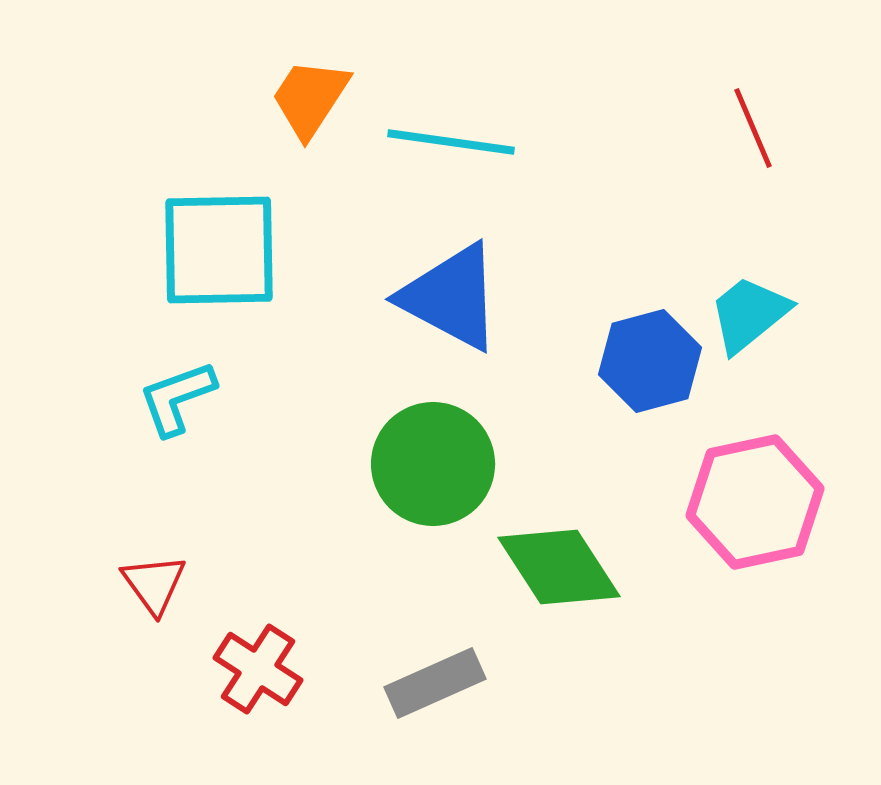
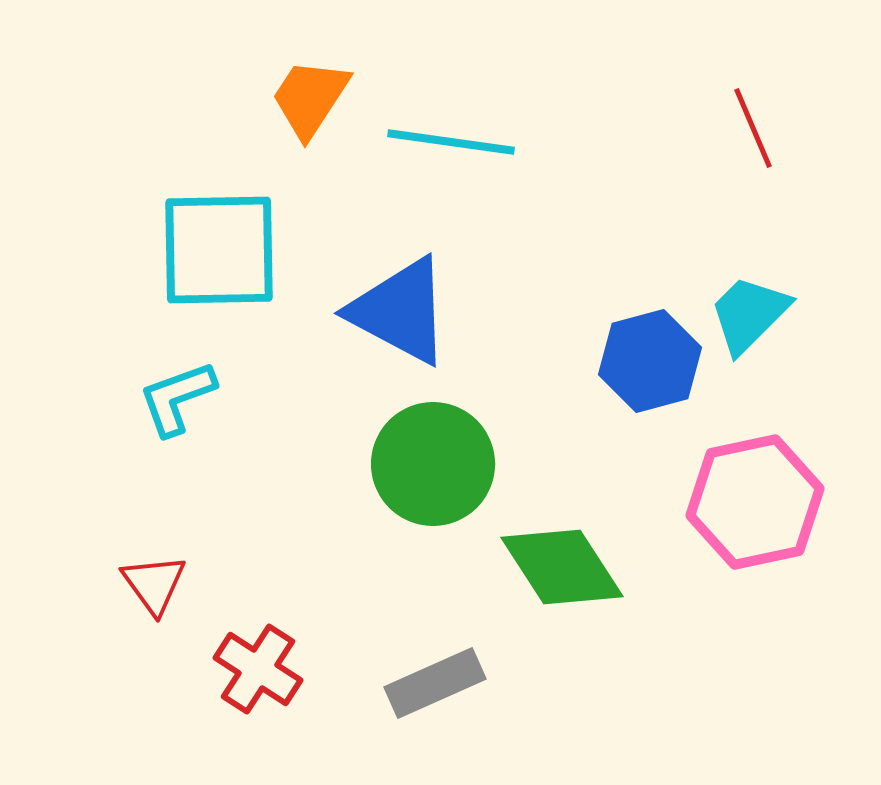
blue triangle: moved 51 px left, 14 px down
cyan trapezoid: rotated 6 degrees counterclockwise
green diamond: moved 3 px right
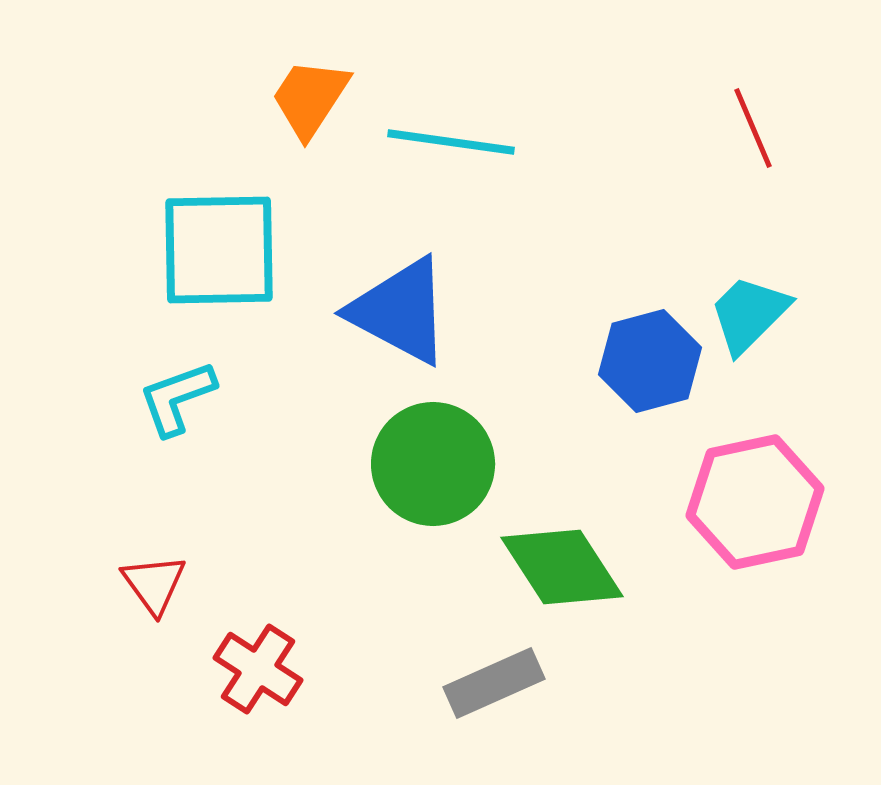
gray rectangle: moved 59 px right
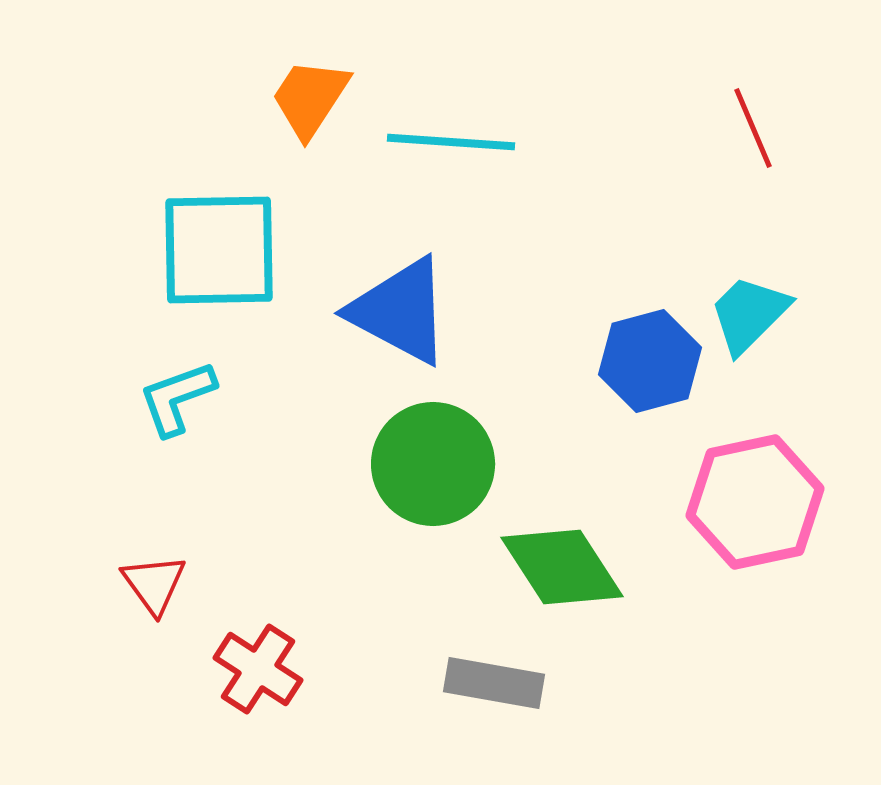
cyan line: rotated 4 degrees counterclockwise
gray rectangle: rotated 34 degrees clockwise
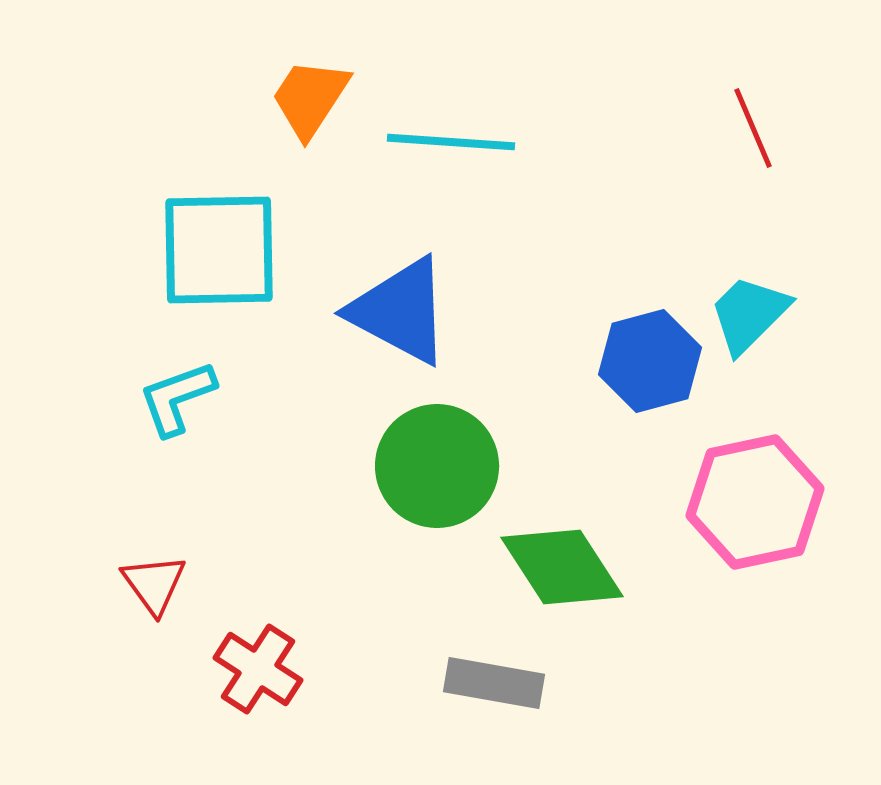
green circle: moved 4 px right, 2 px down
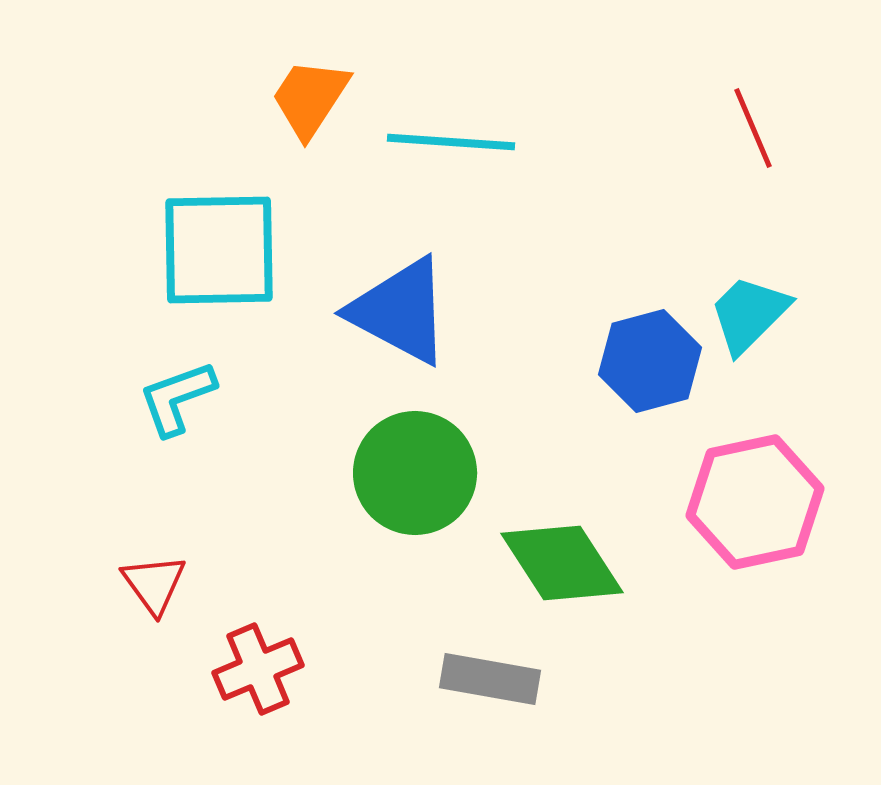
green circle: moved 22 px left, 7 px down
green diamond: moved 4 px up
red cross: rotated 34 degrees clockwise
gray rectangle: moved 4 px left, 4 px up
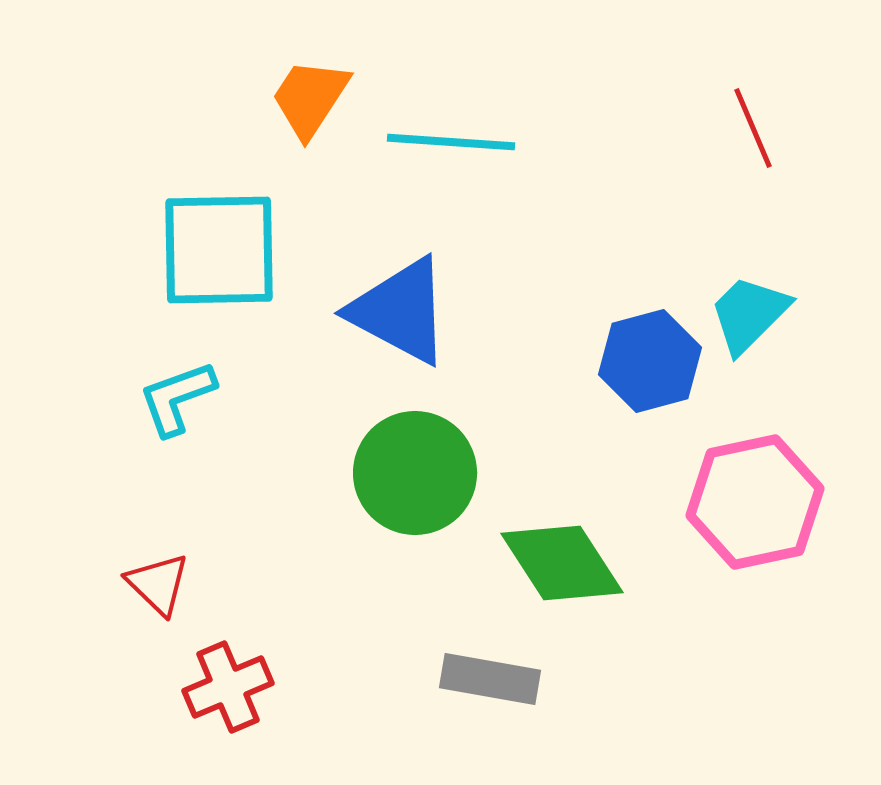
red triangle: moved 4 px right; rotated 10 degrees counterclockwise
red cross: moved 30 px left, 18 px down
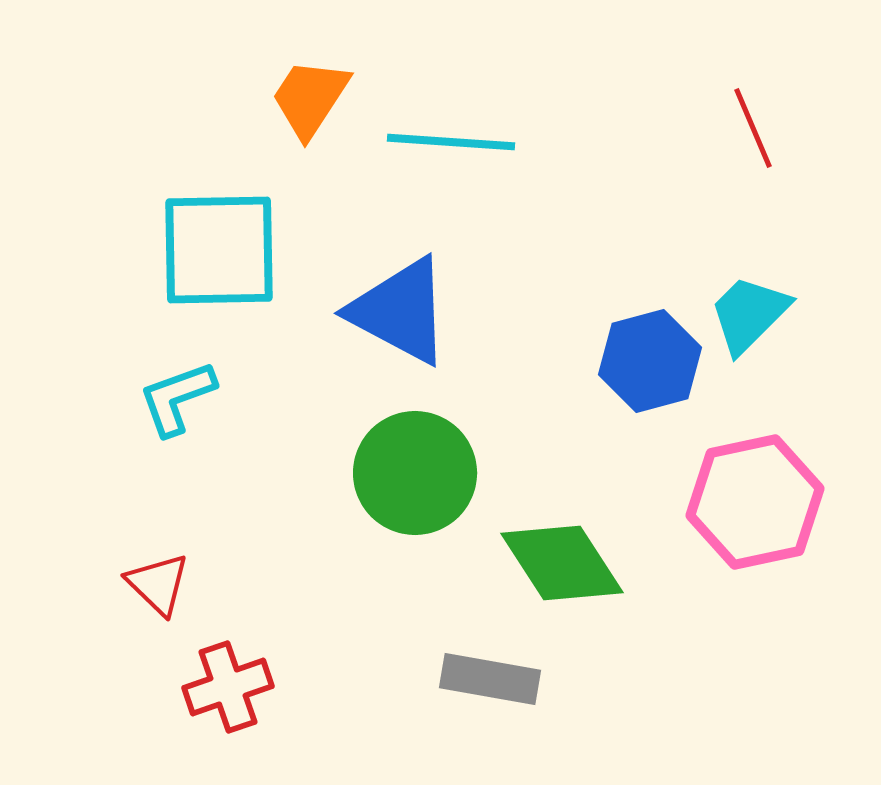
red cross: rotated 4 degrees clockwise
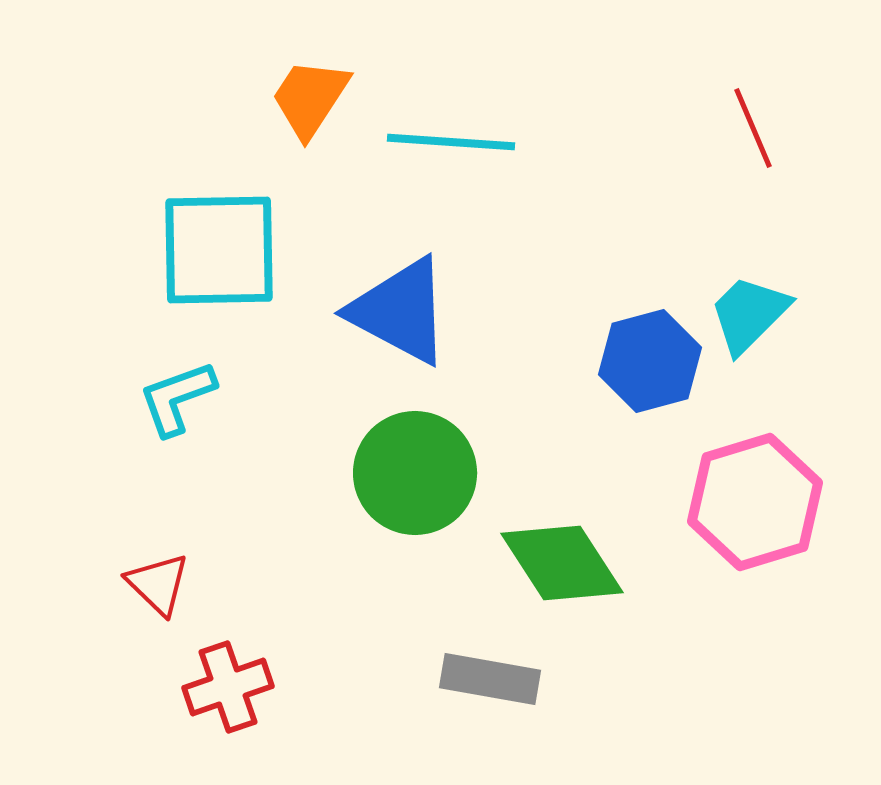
pink hexagon: rotated 5 degrees counterclockwise
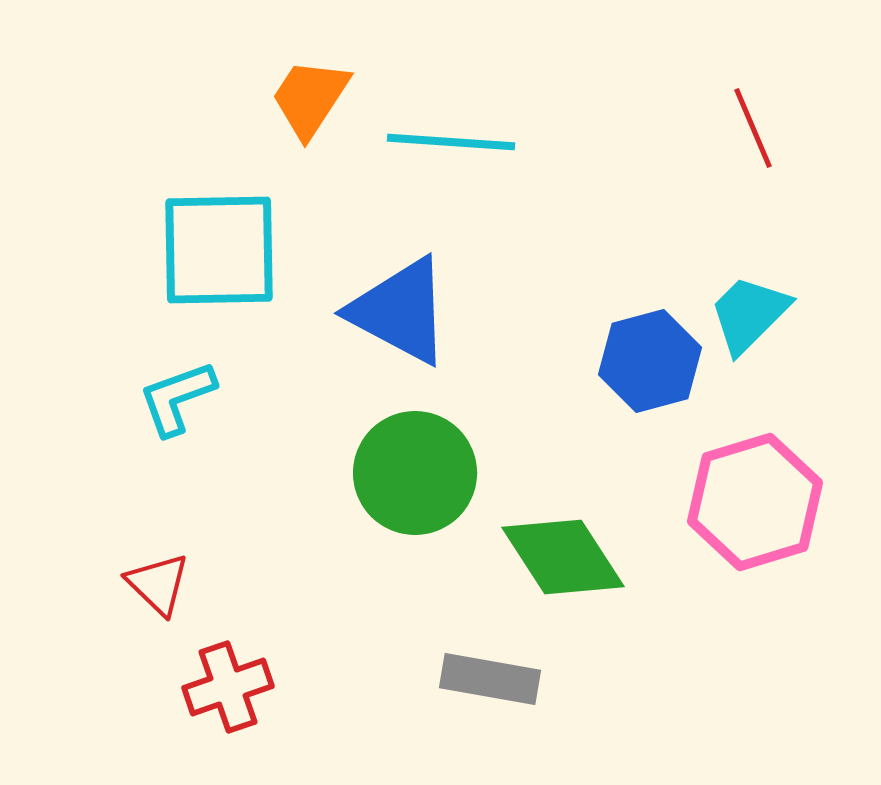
green diamond: moved 1 px right, 6 px up
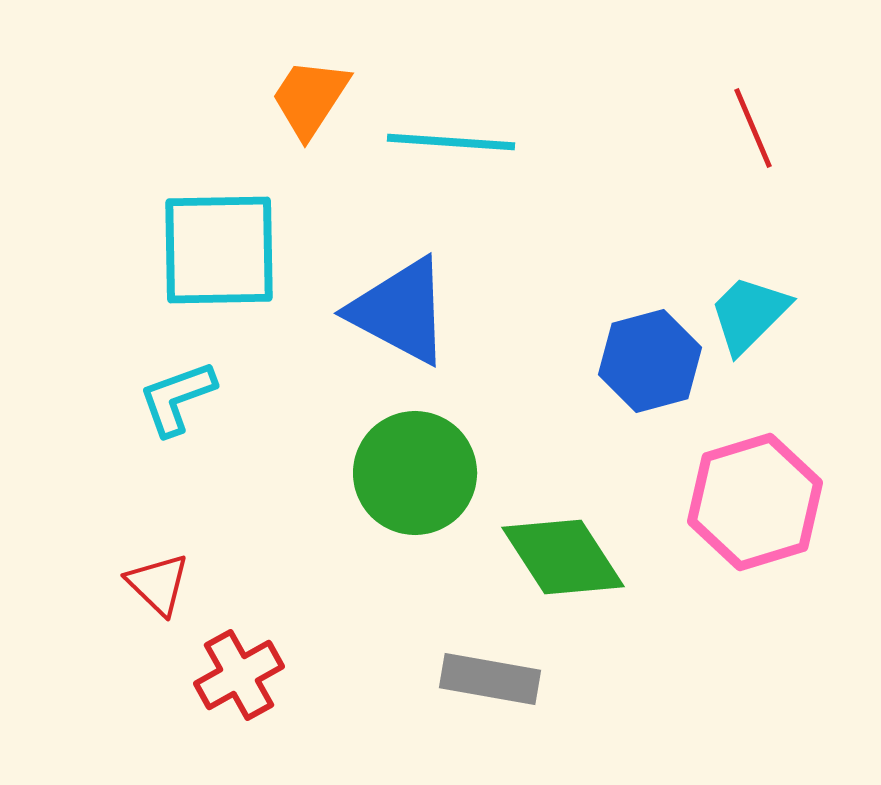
red cross: moved 11 px right, 12 px up; rotated 10 degrees counterclockwise
